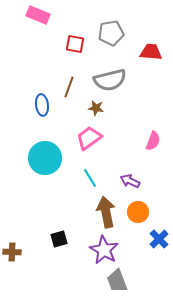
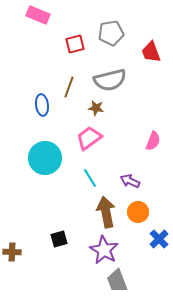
red square: rotated 24 degrees counterclockwise
red trapezoid: rotated 115 degrees counterclockwise
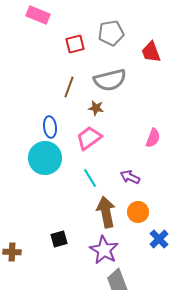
blue ellipse: moved 8 px right, 22 px down
pink semicircle: moved 3 px up
purple arrow: moved 4 px up
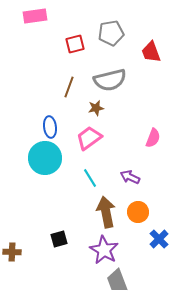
pink rectangle: moved 3 px left, 1 px down; rotated 30 degrees counterclockwise
brown star: rotated 21 degrees counterclockwise
